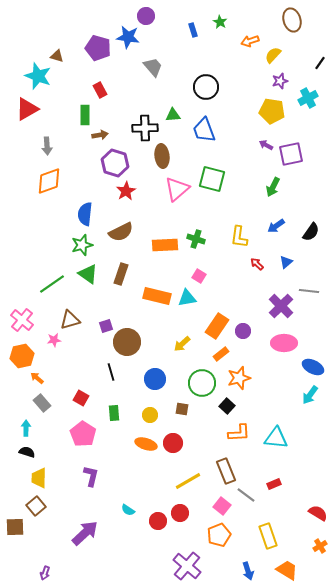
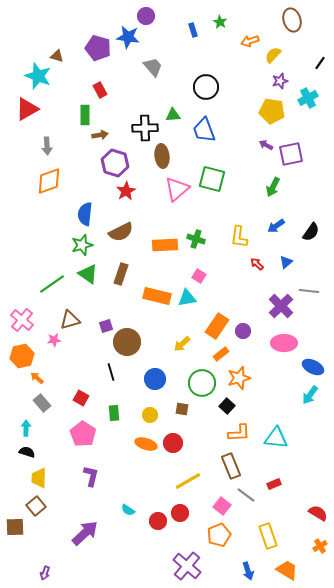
brown rectangle at (226, 471): moved 5 px right, 5 px up
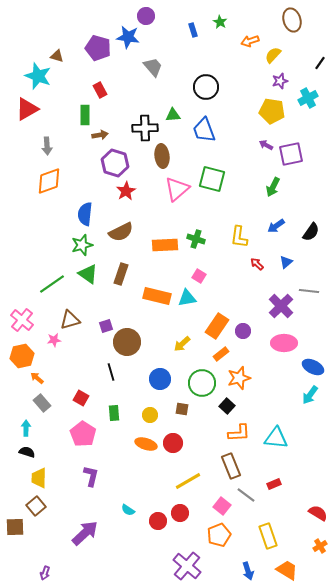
blue circle at (155, 379): moved 5 px right
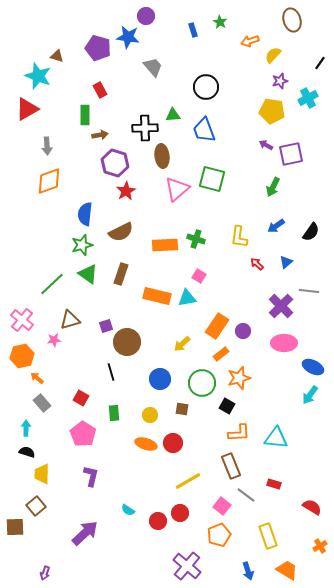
green line at (52, 284): rotated 8 degrees counterclockwise
black square at (227, 406): rotated 14 degrees counterclockwise
yellow trapezoid at (39, 478): moved 3 px right, 4 px up
red rectangle at (274, 484): rotated 40 degrees clockwise
red semicircle at (318, 513): moved 6 px left, 6 px up
